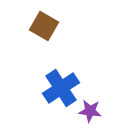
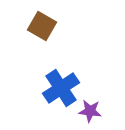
brown square: moved 2 px left
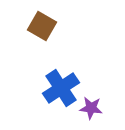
purple star: moved 1 px right, 3 px up
